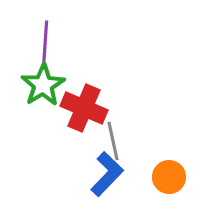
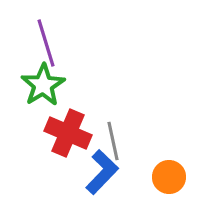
purple line: moved 1 px right, 2 px up; rotated 21 degrees counterclockwise
red cross: moved 16 px left, 25 px down
blue L-shape: moved 5 px left, 2 px up
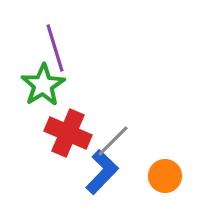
purple line: moved 9 px right, 5 px down
gray line: rotated 57 degrees clockwise
orange circle: moved 4 px left, 1 px up
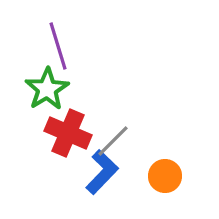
purple line: moved 3 px right, 2 px up
green star: moved 4 px right, 4 px down
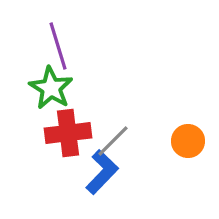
green star: moved 4 px right, 1 px up; rotated 9 degrees counterclockwise
red cross: rotated 30 degrees counterclockwise
orange circle: moved 23 px right, 35 px up
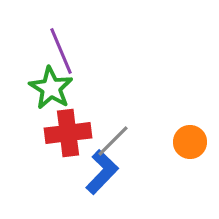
purple line: moved 3 px right, 5 px down; rotated 6 degrees counterclockwise
orange circle: moved 2 px right, 1 px down
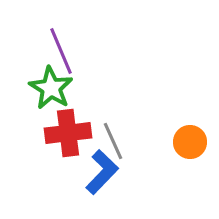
gray line: rotated 69 degrees counterclockwise
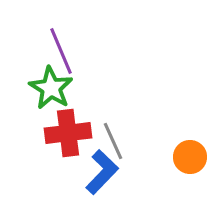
orange circle: moved 15 px down
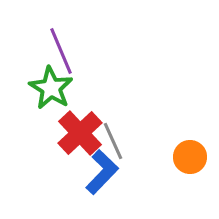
red cross: moved 12 px right; rotated 36 degrees counterclockwise
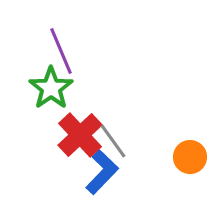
green star: rotated 6 degrees clockwise
red cross: moved 2 px down
gray line: rotated 12 degrees counterclockwise
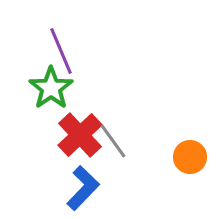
blue L-shape: moved 19 px left, 16 px down
